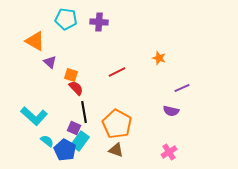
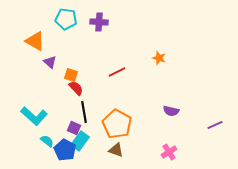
purple line: moved 33 px right, 37 px down
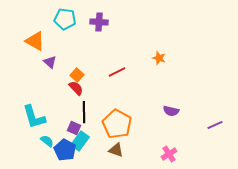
cyan pentagon: moved 1 px left
orange square: moved 6 px right; rotated 24 degrees clockwise
black line: rotated 10 degrees clockwise
cyan L-shape: moved 1 px down; rotated 32 degrees clockwise
pink cross: moved 2 px down
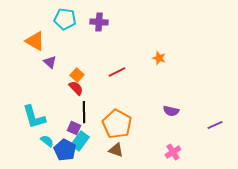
pink cross: moved 4 px right, 2 px up
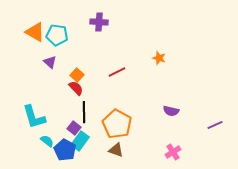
cyan pentagon: moved 8 px left, 16 px down
orange triangle: moved 9 px up
purple square: rotated 16 degrees clockwise
